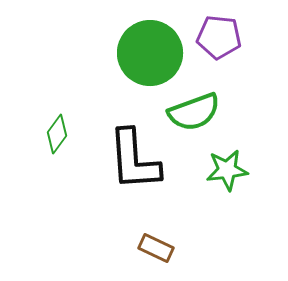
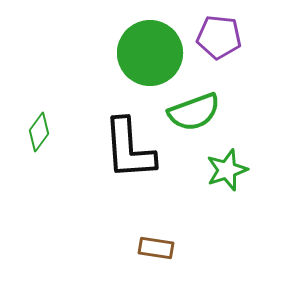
green diamond: moved 18 px left, 2 px up
black L-shape: moved 5 px left, 11 px up
green star: rotated 12 degrees counterclockwise
brown rectangle: rotated 16 degrees counterclockwise
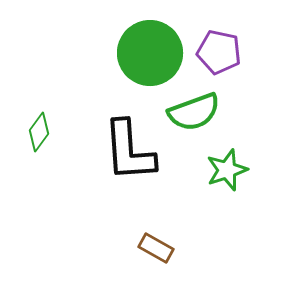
purple pentagon: moved 15 px down; rotated 6 degrees clockwise
black L-shape: moved 2 px down
brown rectangle: rotated 20 degrees clockwise
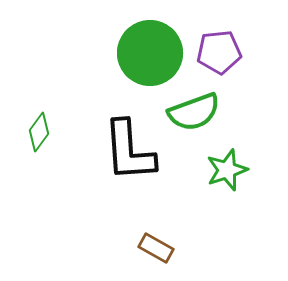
purple pentagon: rotated 18 degrees counterclockwise
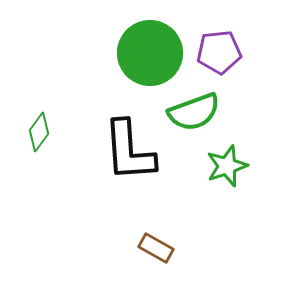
green star: moved 4 px up
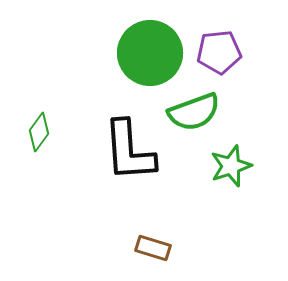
green star: moved 4 px right
brown rectangle: moved 3 px left; rotated 12 degrees counterclockwise
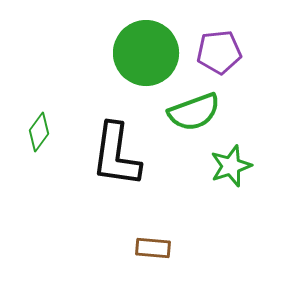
green circle: moved 4 px left
black L-shape: moved 13 px left, 4 px down; rotated 12 degrees clockwise
brown rectangle: rotated 12 degrees counterclockwise
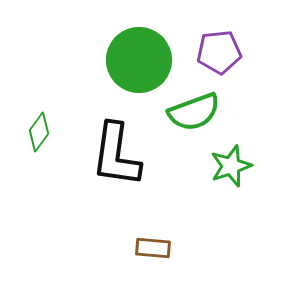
green circle: moved 7 px left, 7 px down
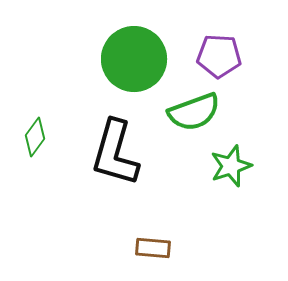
purple pentagon: moved 4 px down; rotated 9 degrees clockwise
green circle: moved 5 px left, 1 px up
green diamond: moved 4 px left, 5 px down
black L-shape: moved 1 px left, 2 px up; rotated 8 degrees clockwise
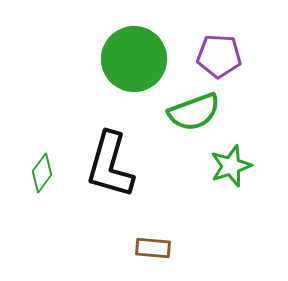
green diamond: moved 7 px right, 36 px down
black L-shape: moved 5 px left, 12 px down
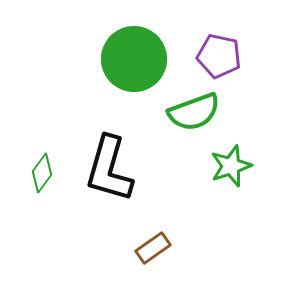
purple pentagon: rotated 9 degrees clockwise
black L-shape: moved 1 px left, 4 px down
brown rectangle: rotated 40 degrees counterclockwise
